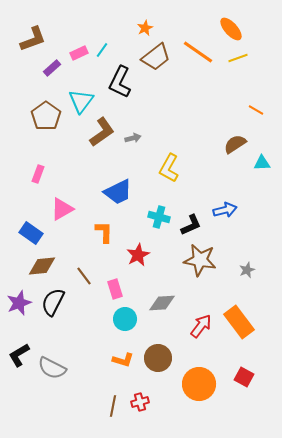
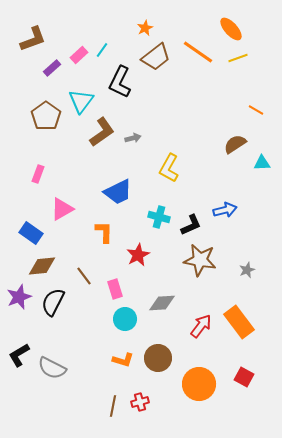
pink rectangle at (79, 53): moved 2 px down; rotated 18 degrees counterclockwise
purple star at (19, 303): moved 6 px up
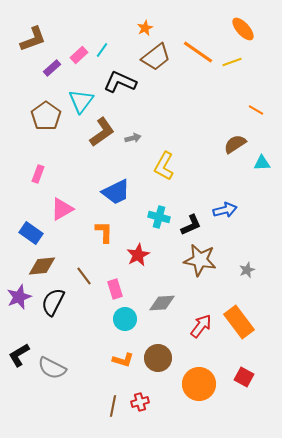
orange ellipse at (231, 29): moved 12 px right
yellow line at (238, 58): moved 6 px left, 4 px down
black L-shape at (120, 82): rotated 88 degrees clockwise
yellow L-shape at (169, 168): moved 5 px left, 2 px up
blue trapezoid at (118, 192): moved 2 px left
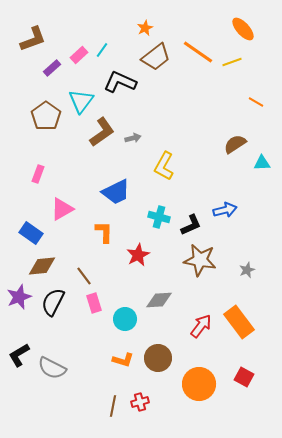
orange line at (256, 110): moved 8 px up
pink rectangle at (115, 289): moved 21 px left, 14 px down
gray diamond at (162, 303): moved 3 px left, 3 px up
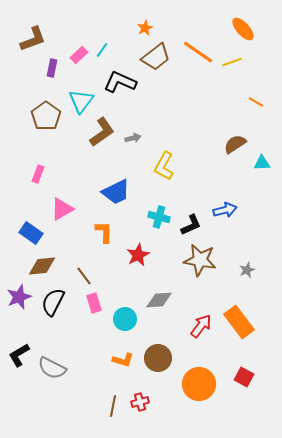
purple rectangle at (52, 68): rotated 36 degrees counterclockwise
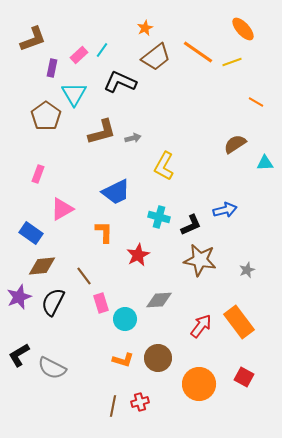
cyan triangle at (81, 101): moved 7 px left, 7 px up; rotated 8 degrees counterclockwise
brown L-shape at (102, 132): rotated 20 degrees clockwise
cyan triangle at (262, 163): moved 3 px right
pink rectangle at (94, 303): moved 7 px right
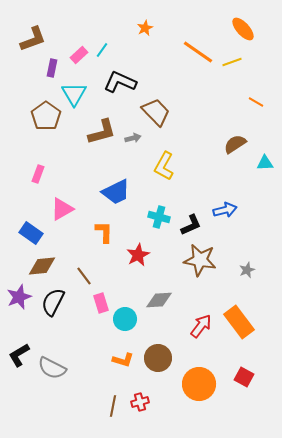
brown trapezoid at (156, 57): moved 55 px down; rotated 96 degrees counterclockwise
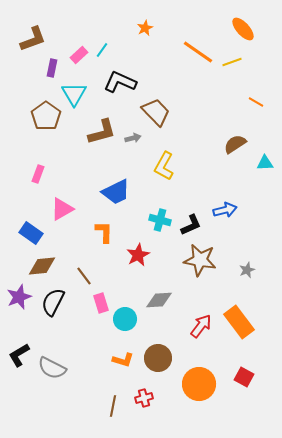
cyan cross at (159, 217): moved 1 px right, 3 px down
red cross at (140, 402): moved 4 px right, 4 px up
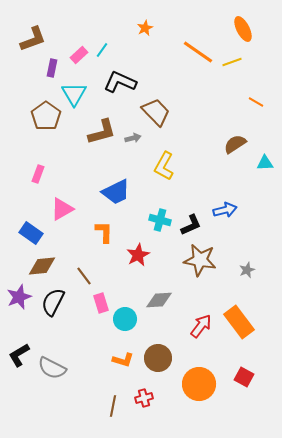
orange ellipse at (243, 29): rotated 15 degrees clockwise
